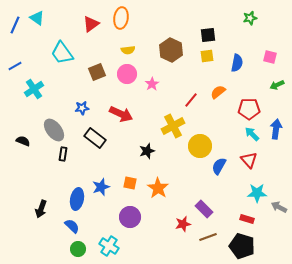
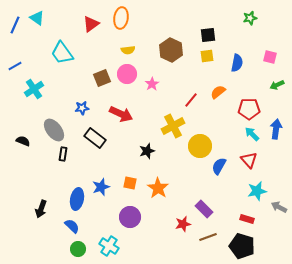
brown square at (97, 72): moved 5 px right, 6 px down
cyan star at (257, 193): moved 2 px up; rotated 12 degrees counterclockwise
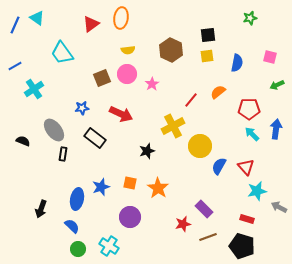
red triangle at (249, 160): moved 3 px left, 7 px down
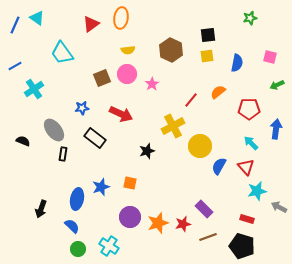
cyan arrow at (252, 134): moved 1 px left, 9 px down
orange star at (158, 188): moved 35 px down; rotated 20 degrees clockwise
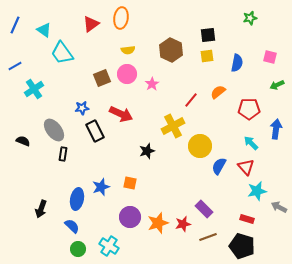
cyan triangle at (37, 18): moved 7 px right, 12 px down
black rectangle at (95, 138): moved 7 px up; rotated 25 degrees clockwise
